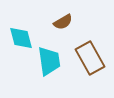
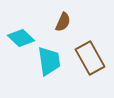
brown semicircle: rotated 36 degrees counterclockwise
cyan diamond: rotated 32 degrees counterclockwise
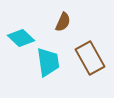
cyan trapezoid: moved 1 px left, 1 px down
